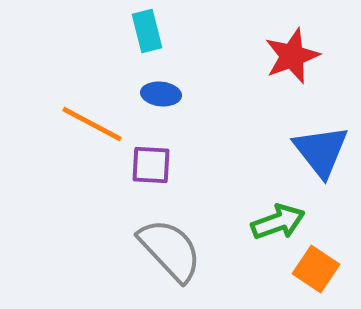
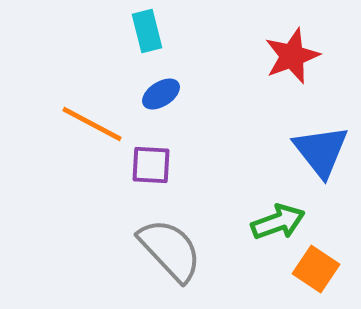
blue ellipse: rotated 39 degrees counterclockwise
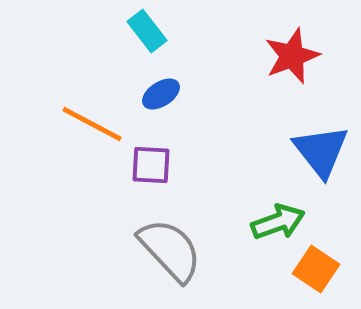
cyan rectangle: rotated 24 degrees counterclockwise
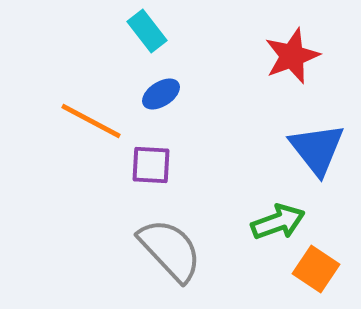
orange line: moved 1 px left, 3 px up
blue triangle: moved 4 px left, 2 px up
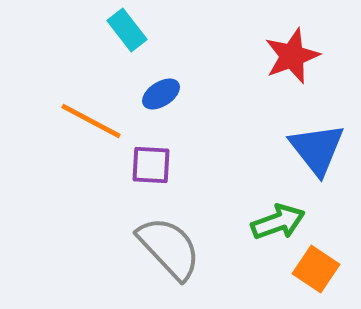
cyan rectangle: moved 20 px left, 1 px up
gray semicircle: moved 1 px left, 2 px up
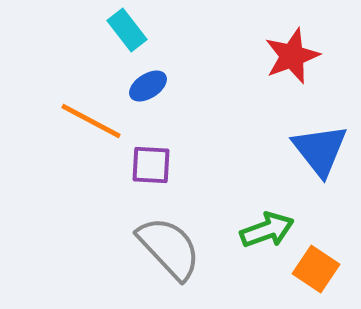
blue ellipse: moved 13 px left, 8 px up
blue triangle: moved 3 px right, 1 px down
green arrow: moved 11 px left, 8 px down
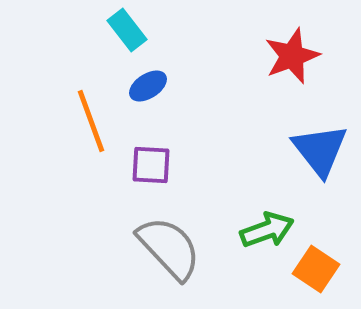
orange line: rotated 42 degrees clockwise
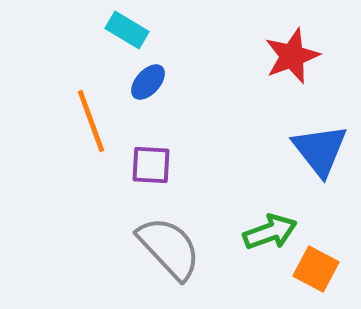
cyan rectangle: rotated 21 degrees counterclockwise
blue ellipse: moved 4 px up; rotated 15 degrees counterclockwise
green arrow: moved 3 px right, 2 px down
orange square: rotated 6 degrees counterclockwise
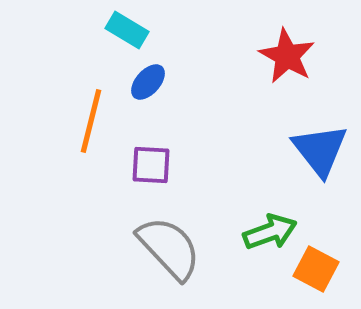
red star: moved 5 px left; rotated 22 degrees counterclockwise
orange line: rotated 34 degrees clockwise
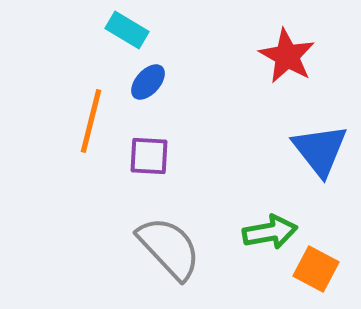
purple square: moved 2 px left, 9 px up
green arrow: rotated 10 degrees clockwise
